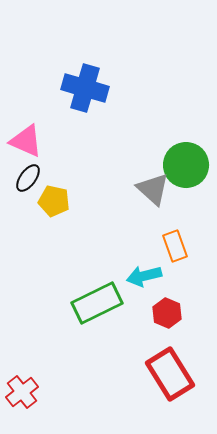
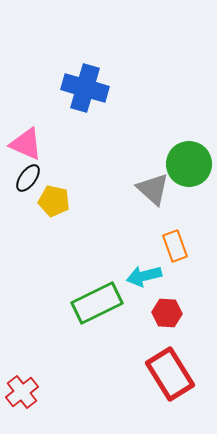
pink triangle: moved 3 px down
green circle: moved 3 px right, 1 px up
red hexagon: rotated 20 degrees counterclockwise
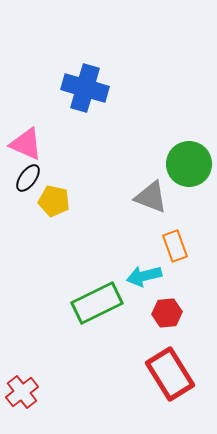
gray triangle: moved 2 px left, 8 px down; rotated 21 degrees counterclockwise
red hexagon: rotated 8 degrees counterclockwise
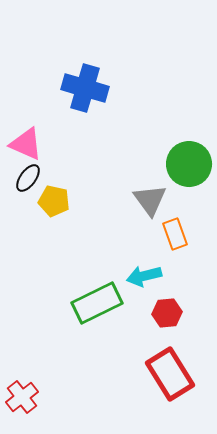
gray triangle: moved 1 px left, 3 px down; rotated 33 degrees clockwise
orange rectangle: moved 12 px up
red cross: moved 5 px down
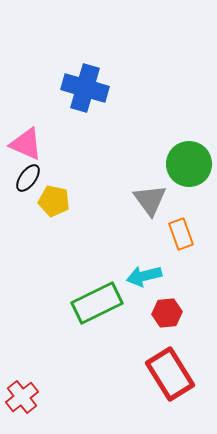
orange rectangle: moved 6 px right
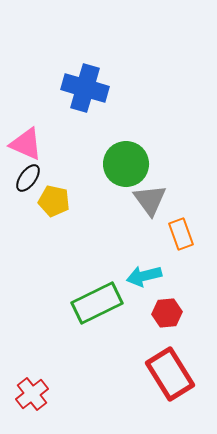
green circle: moved 63 px left
red cross: moved 10 px right, 3 px up
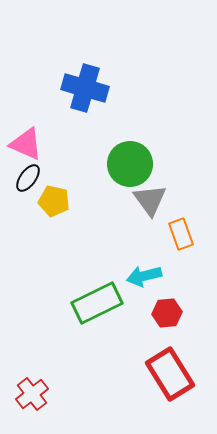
green circle: moved 4 px right
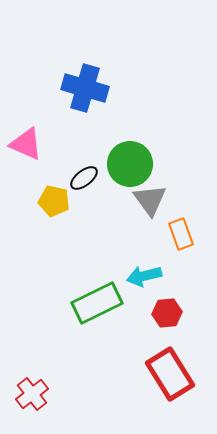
black ellipse: moved 56 px right; rotated 16 degrees clockwise
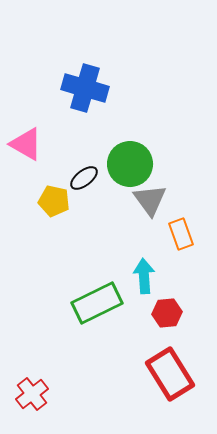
pink triangle: rotated 6 degrees clockwise
cyan arrow: rotated 100 degrees clockwise
